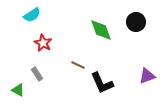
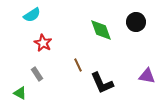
brown line: rotated 40 degrees clockwise
purple triangle: rotated 30 degrees clockwise
green triangle: moved 2 px right, 3 px down
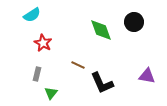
black circle: moved 2 px left
brown line: rotated 40 degrees counterclockwise
gray rectangle: rotated 48 degrees clockwise
green triangle: moved 31 px right; rotated 40 degrees clockwise
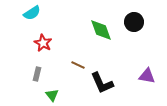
cyan semicircle: moved 2 px up
green triangle: moved 1 px right, 2 px down; rotated 16 degrees counterclockwise
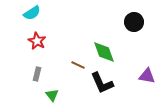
green diamond: moved 3 px right, 22 px down
red star: moved 6 px left, 2 px up
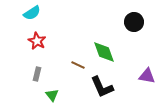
black L-shape: moved 4 px down
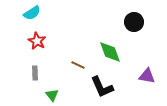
green diamond: moved 6 px right
gray rectangle: moved 2 px left, 1 px up; rotated 16 degrees counterclockwise
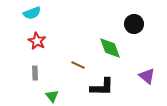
cyan semicircle: rotated 12 degrees clockwise
black circle: moved 2 px down
green diamond: moved 4 px up
purple triangle: rotated 30 degrees clockwise
black L-shape: rotated 65 degrees counterclockwise
green triangle: moved 1 px down
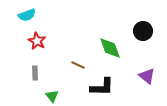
cyan semicircle: moved 5 px left, 2 px down
black circle: moved 9 px right, 7 px down
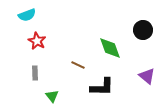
black circle: moved 1 px up
